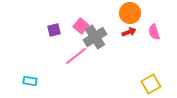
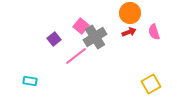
purple square: moved 9 px down; rotated 24 degrees counterclockwise
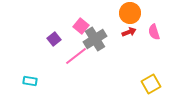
gray cross: moved 2 px down
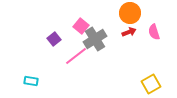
cyan rectangle: moved 1 px right
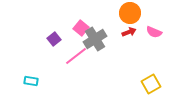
pink square: moved 2 px down
pink semicircle: rotated 49 degrees counterclockwise
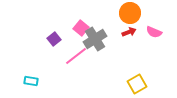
yellow square: moved 14 px left
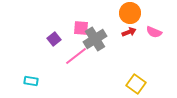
pink square: rotated 35 degrees counterclockwise
yellow square: moved 1 px left; rotated 24 degrees counterclockwise
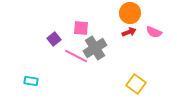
gray cross: moved 9 px down
pink line: rotated 65 degrees clockwise
